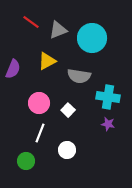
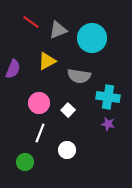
green circle: moved 1 px left, 1 px down
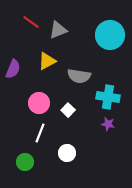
cyan circle: moved 18 px right, 3 px up
white circle: moved 3 px down
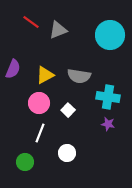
yellow triangle: moved 2 px left, 14 px down
